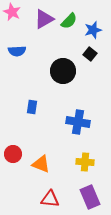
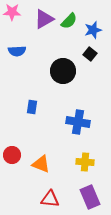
pink star: rotated 24 degrees counterclockwise
red circle: moved 1 px left, 1 px down
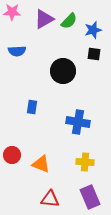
black square: moved 4 px right; rotated 32 degrees counterclockwise
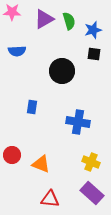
green semicircle: rotated 60 degrees counterclockwise
black circle: moved 1 px left
yellow cross: moved 6 px right; rotated 18 degrees clockwise
purple rectangle: moved 2 px right, 4 px up; rotated 25 degrees counterclockwise
